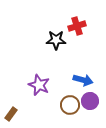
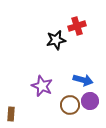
black star: rotated 12 degrees counterclockwise
purple star: moved 3 px right, 1 px down
brown rectangle: rotated 32 degrees counterclockwise
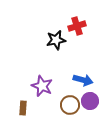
brown rectangle: moved 12 px right, 6 px up
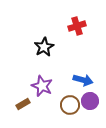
black star: moved 12 px left, 7 px down; rotated 18 degrees counterclockwise
brown rectangle: moved 4 px up; rotated 56 degrees clockwise
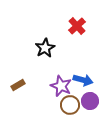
red cross: rotated 24 degrees counterclockwise
black star: moved 1 px right, 1 px down
purple star: moved 19 px right
brown rectangle: moved 5 px left, 19 px up
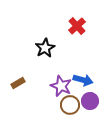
brown rectangle: moved 2 px up
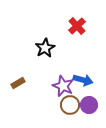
purple star: moved 2 px right
purple circle: moved 1 px left, 4 px down
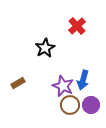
blue arrow: rotated 90 degrees clockwise
purple circle: moved 2 px right
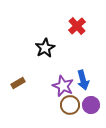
blue arrow: rotated 30 degrees counterclockwise
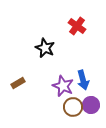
red cross: rotated 12 degrees counterclockwise
black star: rotated 18 degrees counterclockwise
brown circle: moved 3 px right, 2 px down
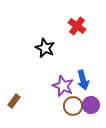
brown rectangle: moved 4 px left, 18 px down; rotated 24 degrees counterclockwise
brown circle: moved 1 px up
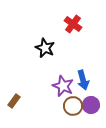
red cross: moved 4 px left, 2 px up
